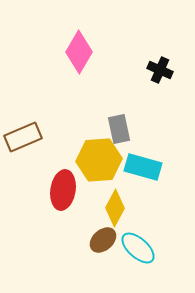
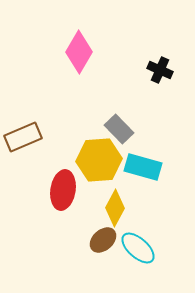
gray rectangle: rotated 32 degrees counterclockwise
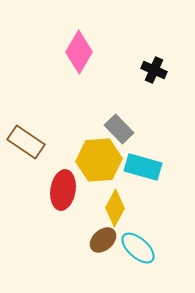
black cross: moved 6 px left
brown rectangle: moved 3 px right, 5 px down; rotated 57 degrees clockwise
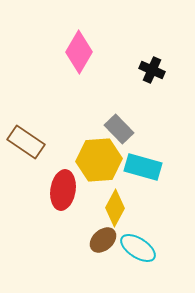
black cross: moved 2 px left
cyan ellipse: rotated 9 degrees counterclockwise
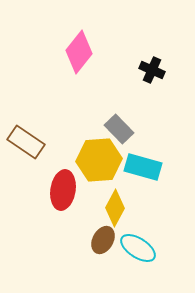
pink diamond: rotated 9 degrees clockwise
brown ellipse: rotated 20 degrees counterclockwise
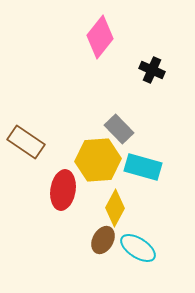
pink diamond: moved 21 px right, 15 px up
yellow hexagon: moved 1 px left
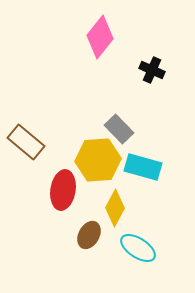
brown rectangle: rotated 6 degrees clockwise
brown ellipse: moved 14 px left, 5 px up
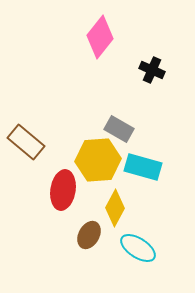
gray rectangle: rotated 16 degrees counterclockwise
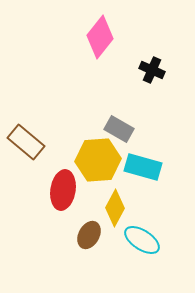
cyan ellipse: moved 4 px right, 8 px up
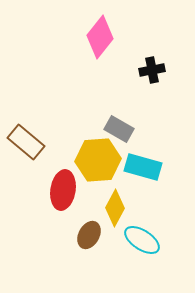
black cross: rotated 35 degrees counterclockwise
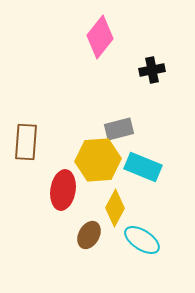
gray rectangle: rotated 44 degrees counterclockwise
brown rectangle: rotated 54 degrees clockwise
cyan rectangle: rotated 6 degrees clockwise
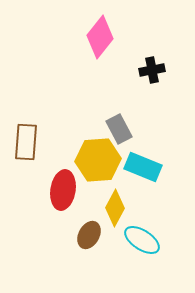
gray rectangle: rotated 76 degrees clockwise
